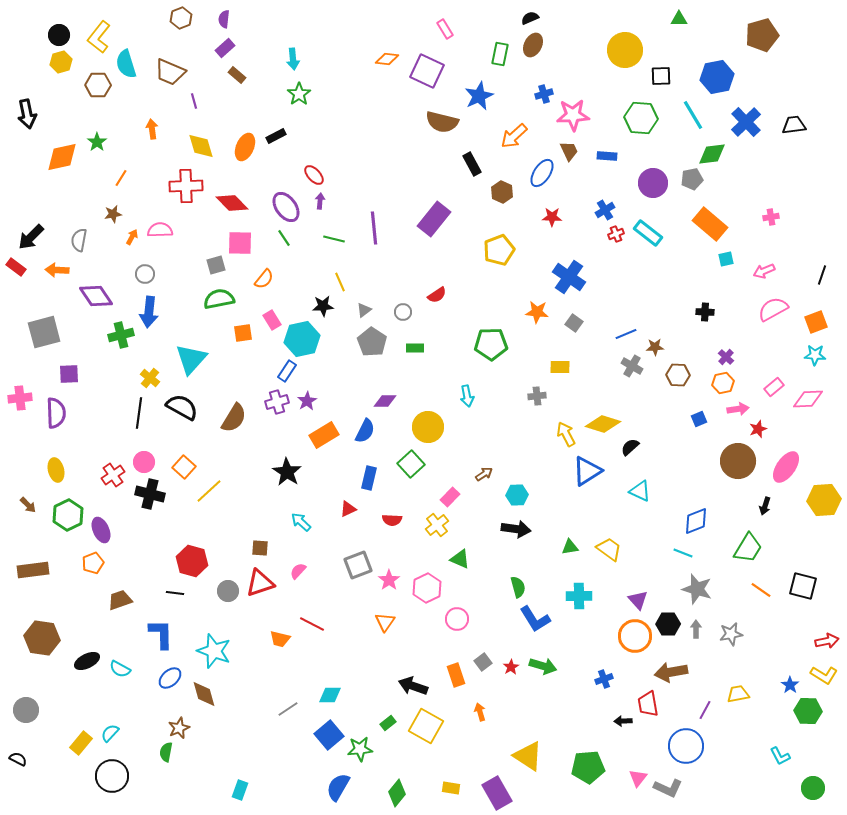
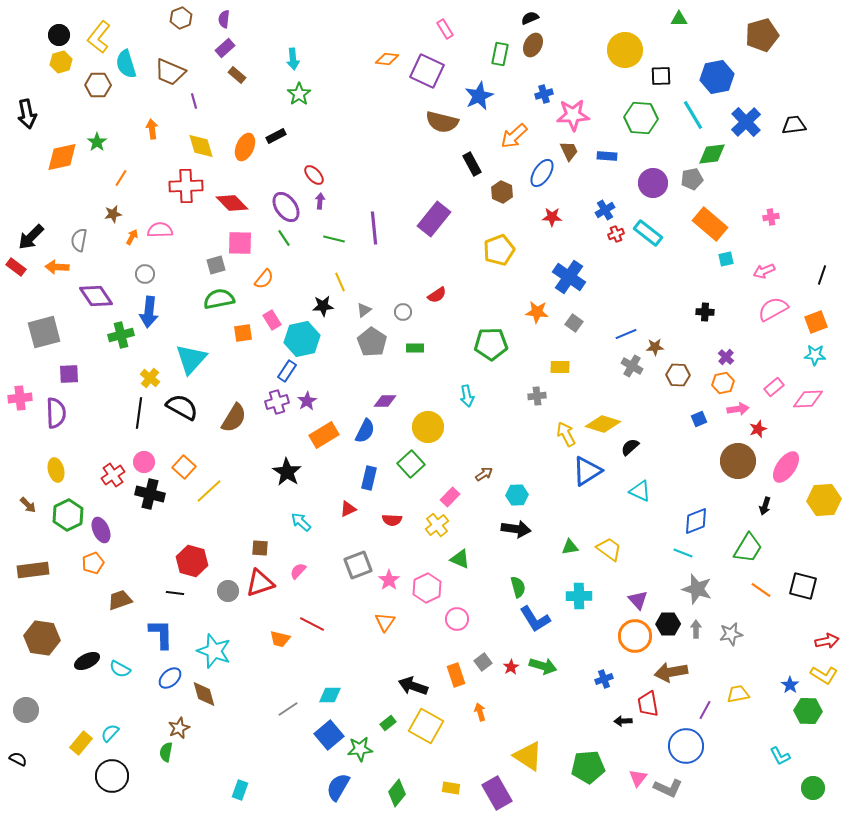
orange arrow at (57, 270): moved 3 px up
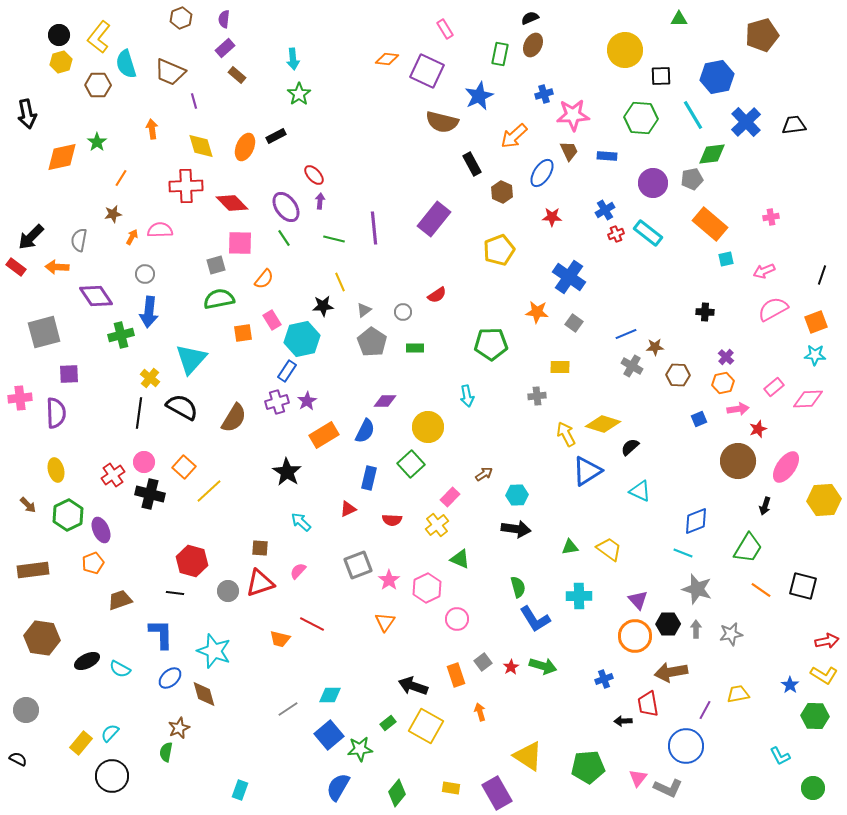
green hexagon at (808, 711): moved 7 px right, 5 px down
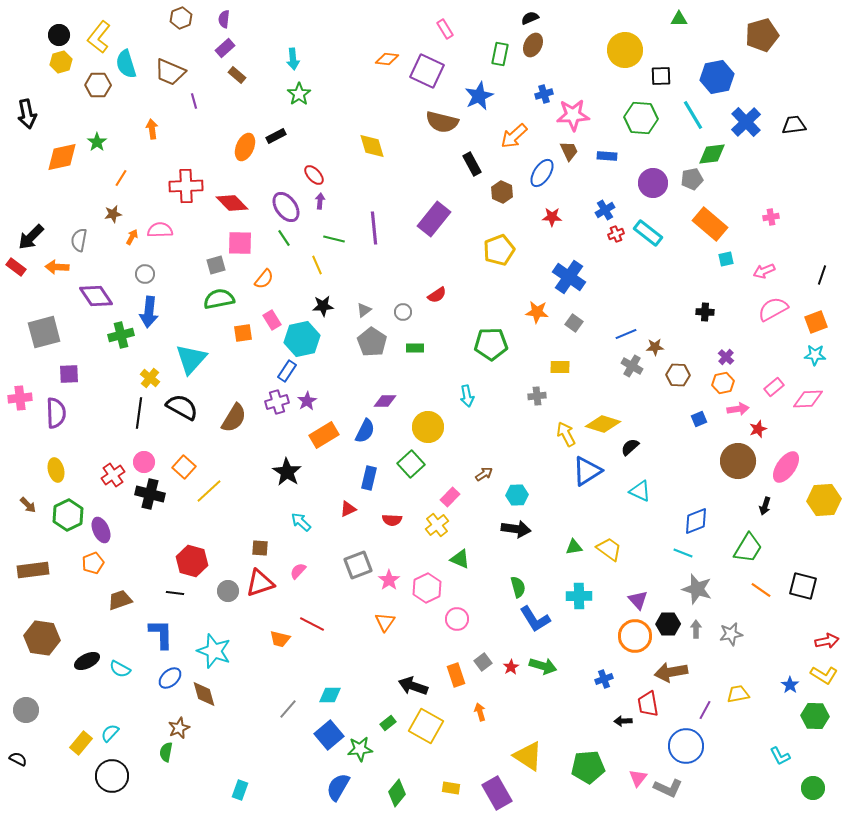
yellow diamond at (201, 146): moved 171 px right
yellow line at (340, 282): moved 23 px left, 17 px up
green triangle at (570, 547): moved 4 px right
gray line at (288, 709): rotated 15 degrees counterclockwise
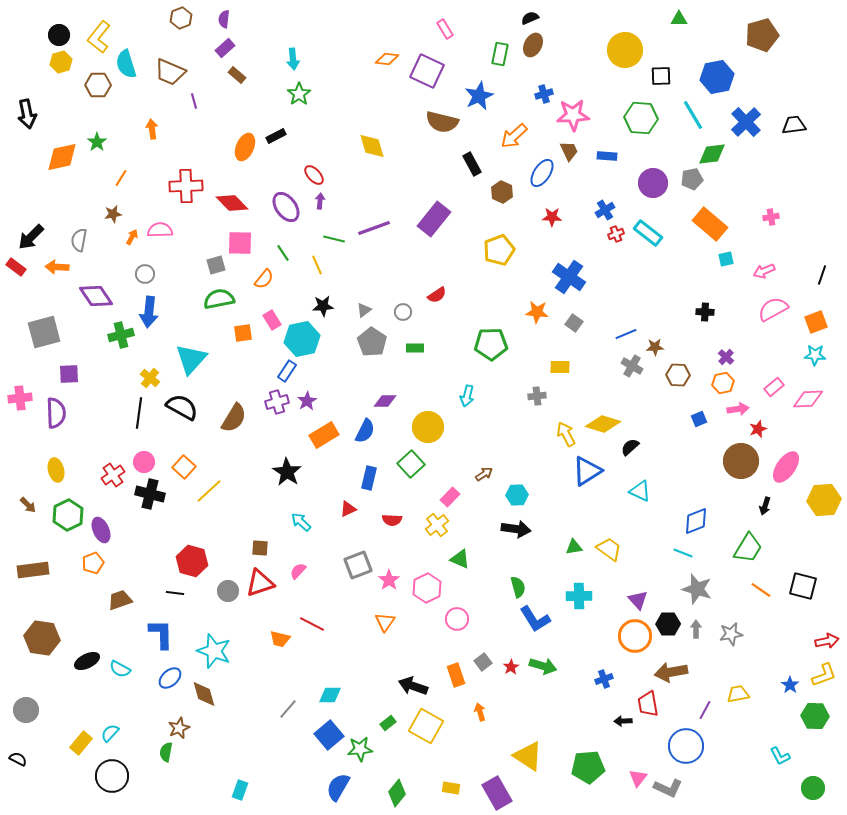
purple line at (374, 228): rotated 76 degrees clockwise
green line at (284, 238): moved 1 px left, 15 px down
cyan arrow at (467, 396): rotated 25 degrees clockwise
brown circle at (738, 461): moved 3 px right
yellow L-shape at (824, 675): rotated 52 degrees counterclockwise
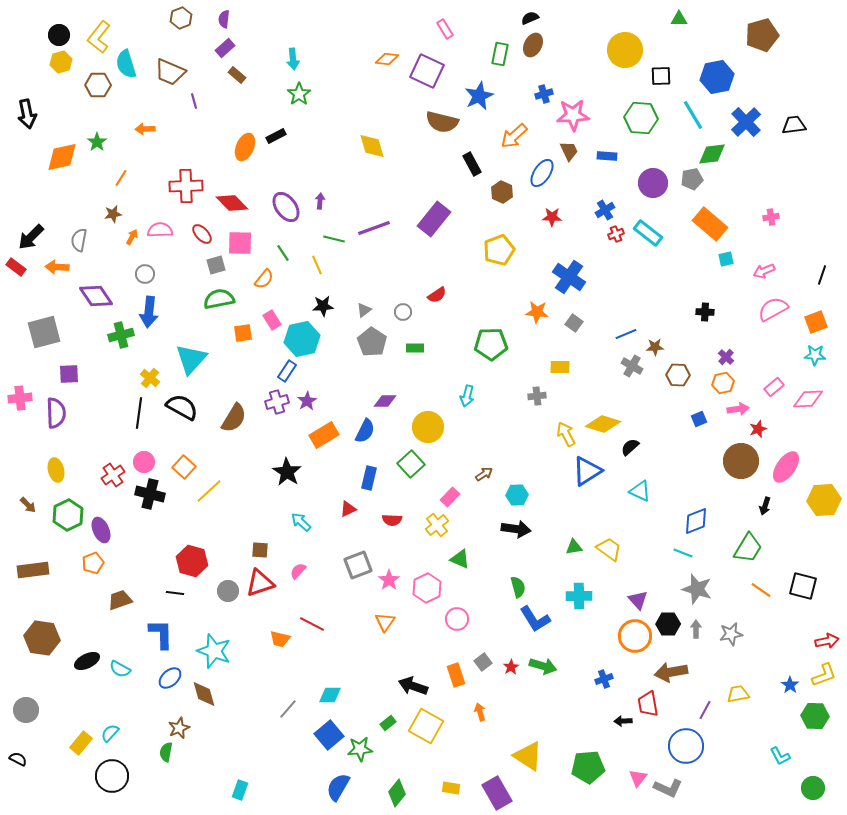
orange arrow at (152, 129): moved 7 px left; rotated 84 degrees counterclockwise
red ellipse at (314, 175): moved 112 px left, 59 px down
brown square at (260, 548): moved 2 px down
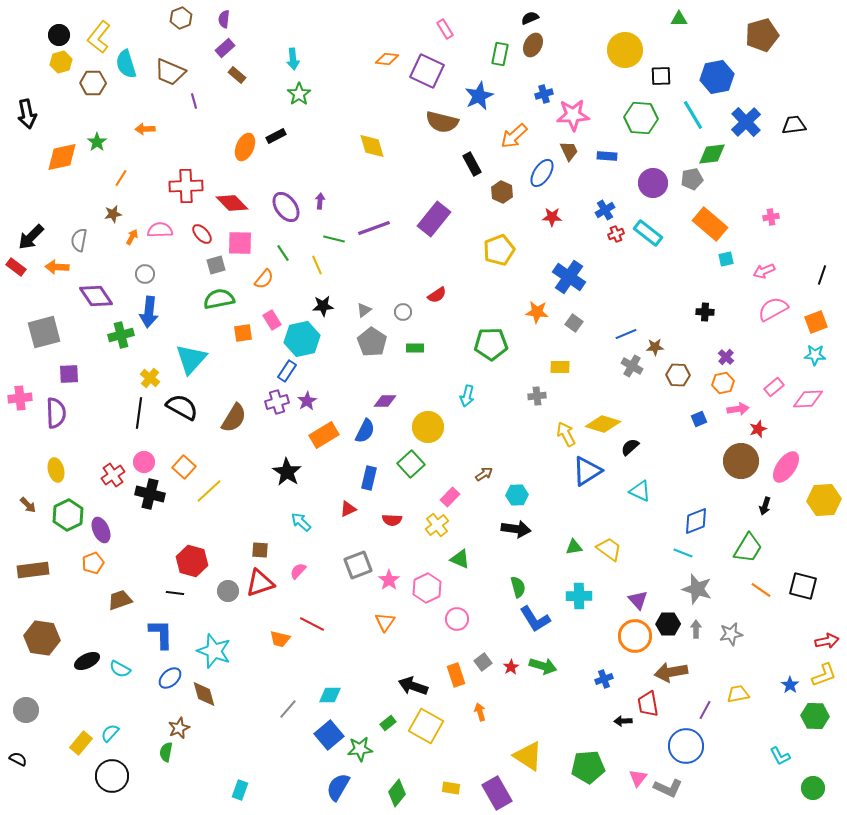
brown hexagon at (98, 85): moved 5 px left, 2 px up
